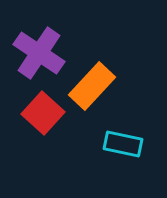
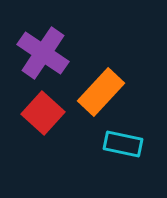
purple cross: moved 4 px right
orange rectangle: moved 9 px right, 6 px down
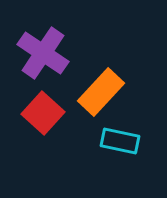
cyan rectangle: moved 3 px left, 3 px up
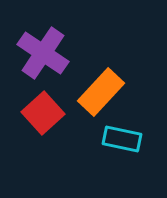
red square: rotated 6 degrees clockwise
cyan rectangle: moved 2 px right, 2 px up
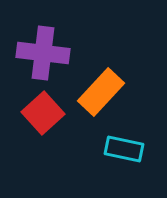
purple cross: rotated 27 degrees counterclockwise
cyan rectangle: moved 2 px right, 10 px down
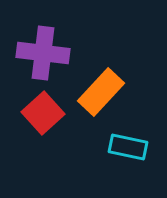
cyan rectangle: moved 4 px right, 2 px up
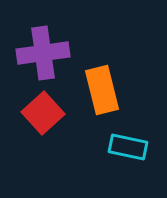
purple cross: rotated 15 degrees counterclockwise
orange rectangle: moved 1 px right, 2 px up; rotated 57 degrees counterclockwise
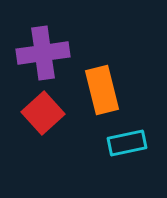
cyan rectangle: moved 1 px left, 4 px up; rotated 24 degrees counterclockwise
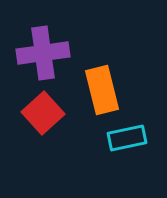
cyan rectangle: moved 5 px up
